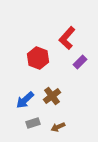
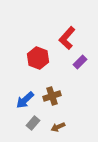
brown cross: rotated 18 degrees clockwise
gray rectangle: rotated 32 degrees counterclockwise
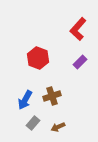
red L-shape: moved 11 px right, 9 px up
blue arrow: rotated 18 degrees counterclockwise
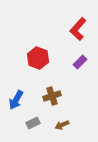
blue arrow: moved 9 px left
gray rectangle: rotated 24 degrees clockwise
brown arrow: moved 4 px right, 2 px up
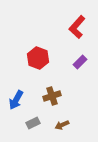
red L-shape: moved 1 px left, 2 px up
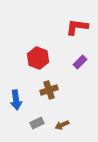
red L-shape: rotated 55 degrees clockwise
brown cross: moved 3 px left, 6 px up
blue arrow: rotated 36 degrees counterclockwise
gray rectangle: moved 4 px right
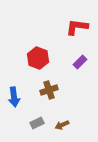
blue arrow: moved 2 px left, 3 px up
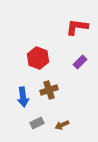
blue arrow: moved 9 px right
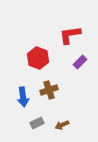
red L-shape: moved 7 px left, 8 px down; rotated 15 degrees counterclockwise
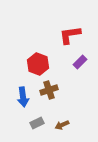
red hexagon: moved 6 px down
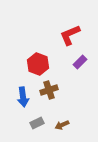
red L-shape: rotated 15 degrees counterclockwise
